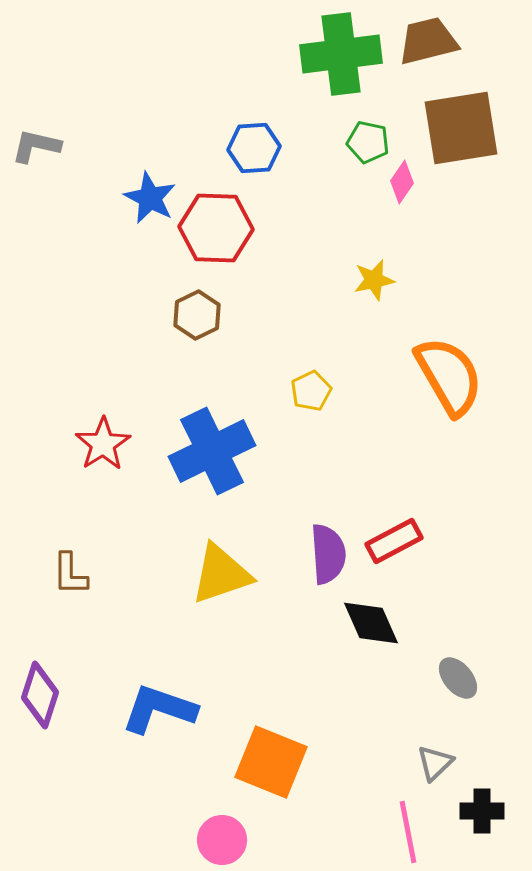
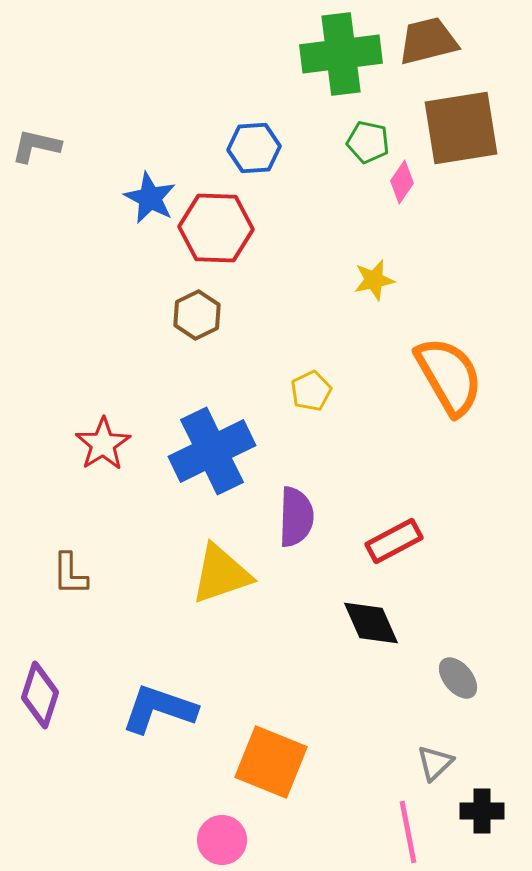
purple semicircle: moved 32 px left, 37 px up; rotated 6 degrees clockwise
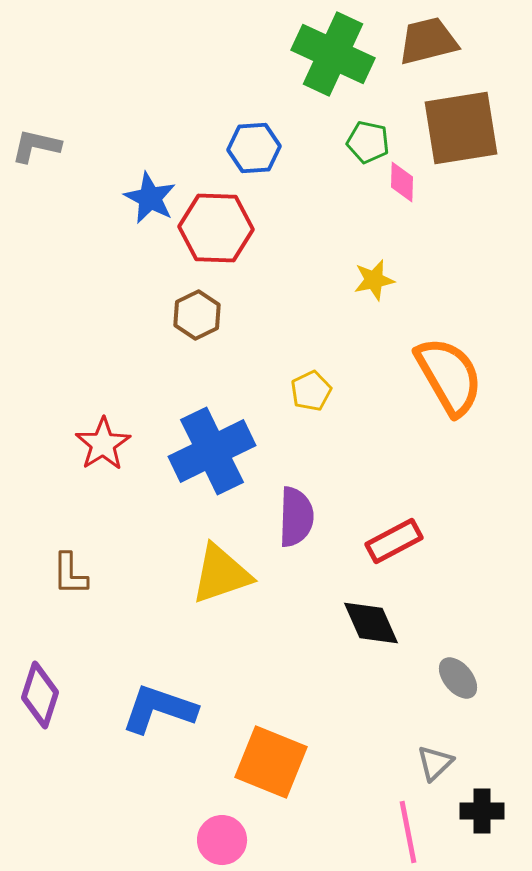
green cross: moved 8 px left; rotated 32 degrees clockwise
pink diamond: rotated 33 degrees counterclockwise
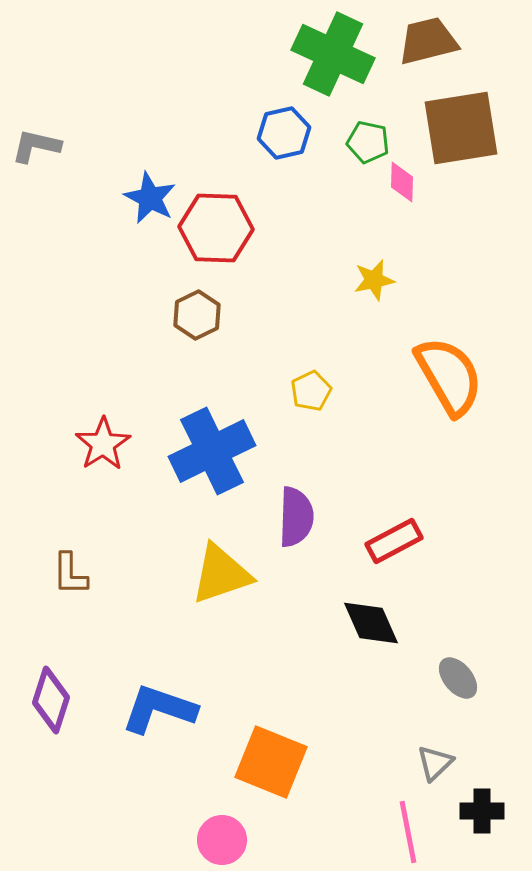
blue hexagon: moved 30 px right, 15 px up; rotated 9 degrees counterclockwise
purple diamond: moved 11 px right, 5 px down
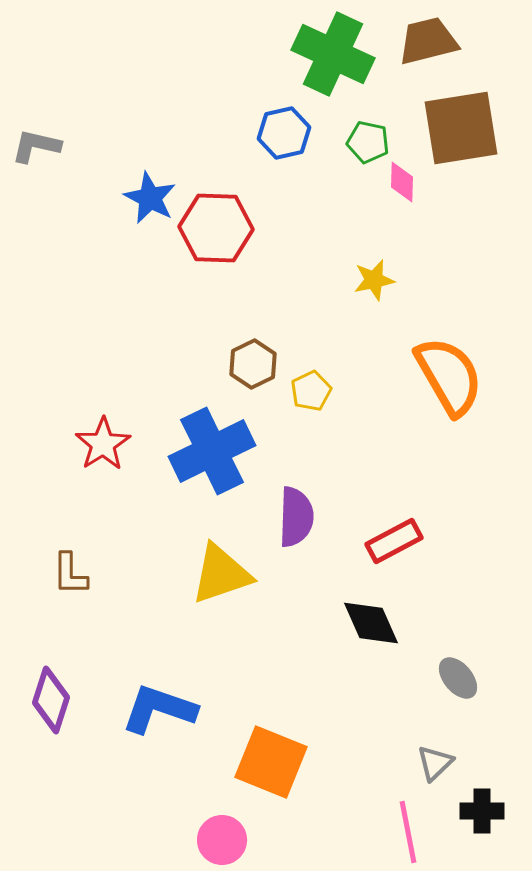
brown hexagon: moved 56 px right, 49 px down
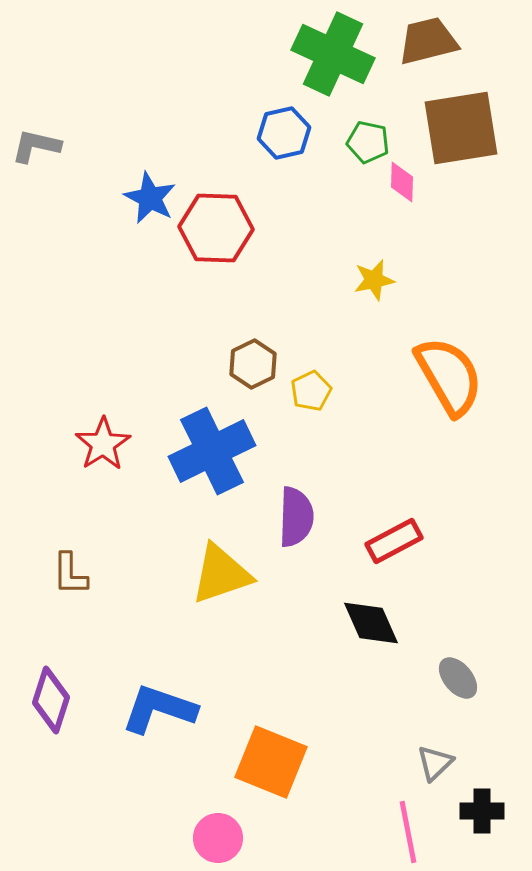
pink circle: moved 4 px left, 2 px up
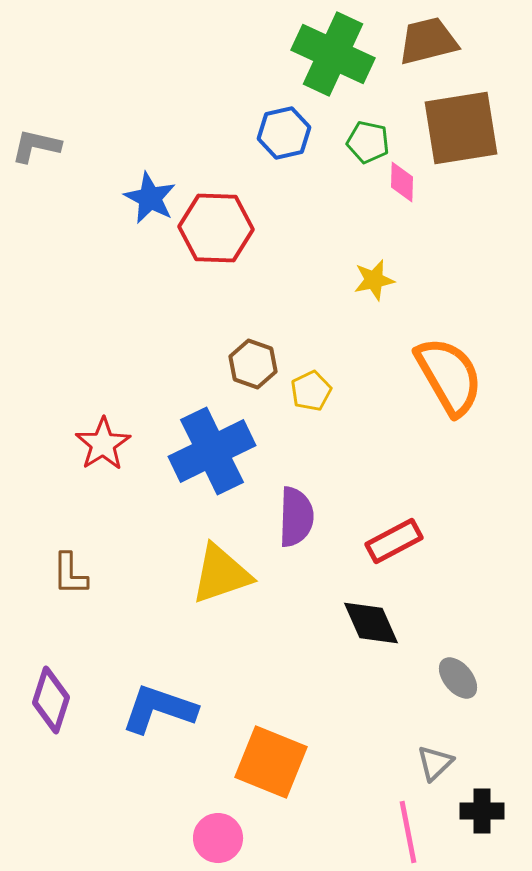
brown hexagon: rotated 15 degrees counterclockwise
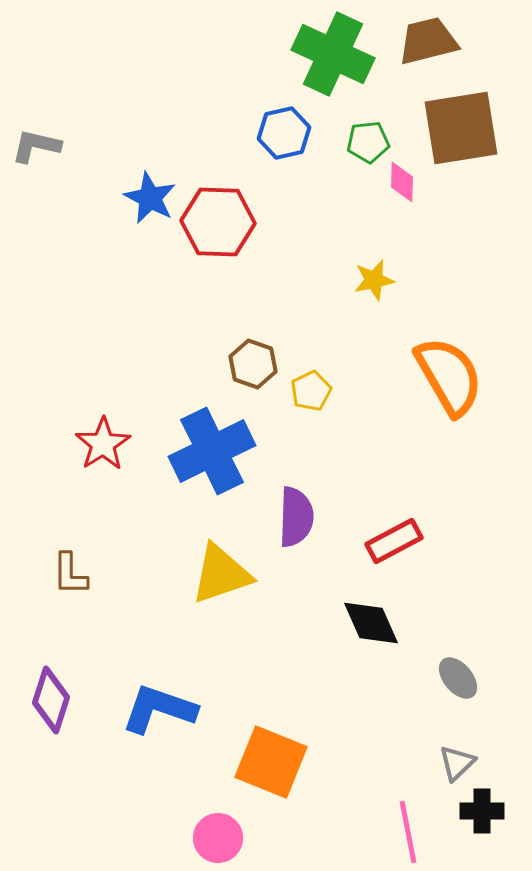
green pentagon: rotated 18 degrees counterclockwise
red hexagon: moved 2 px right, 6 px up
gray triangle: moved 22 px right
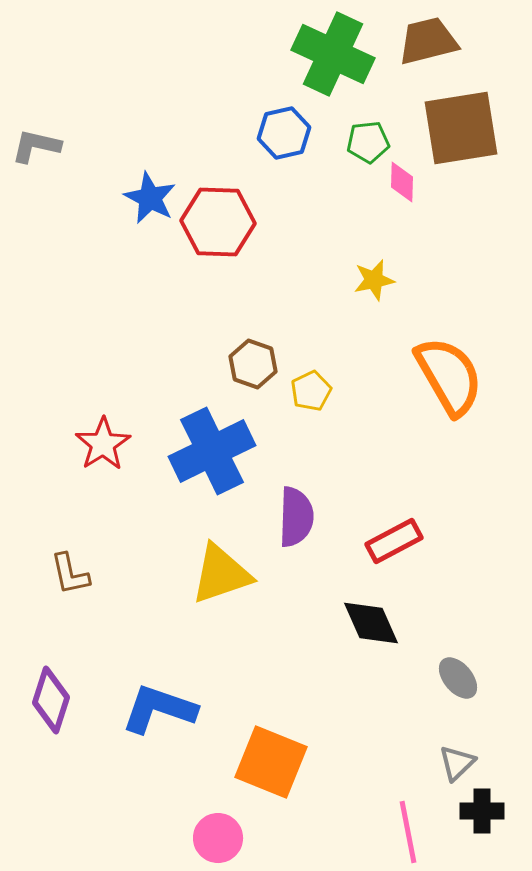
brown L-shape: rotated 12 degrees counterclockwise
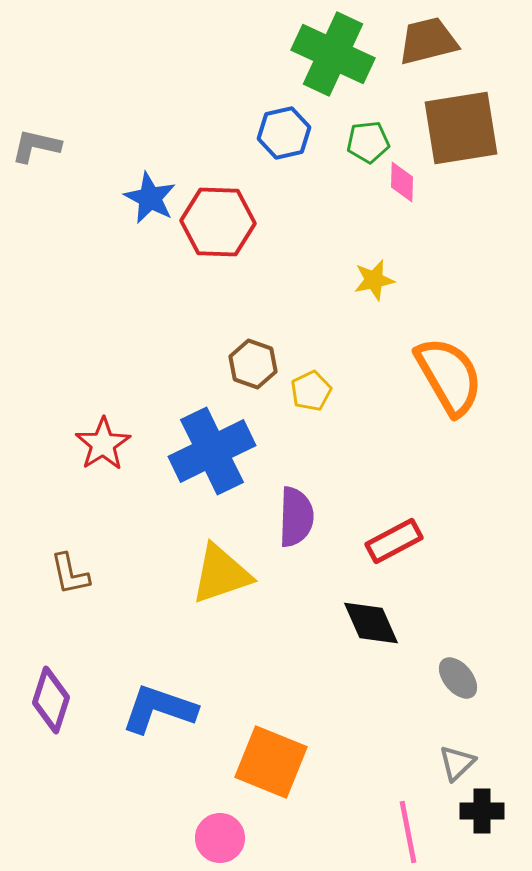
pink circle: moved 2 px right
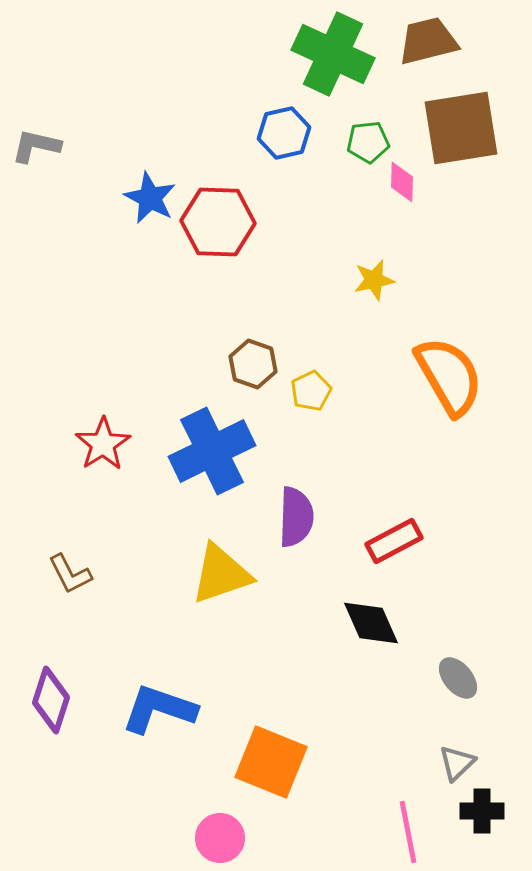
brown L-shape: rotated 15 degrees counterclockwise
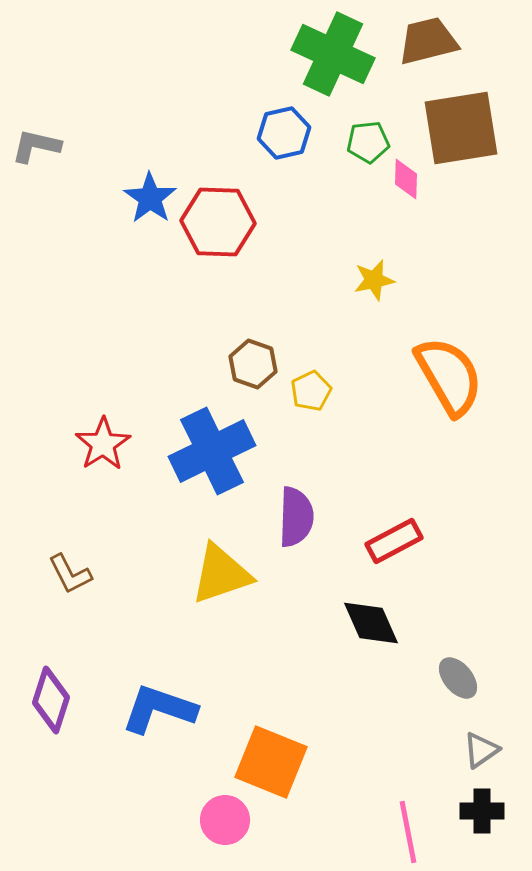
pink diamond: moved 4 px right, 3 px up
blue star: rotated 8 degrees clockwise
gray triangle: moved 24 px right, 13 px up; rotated 9 degrees clockwise
pink circle: moved 5 px right, 18 px up
